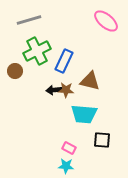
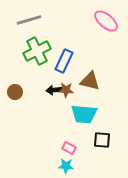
brown circle: moved 21 px down
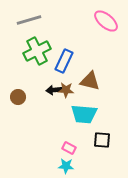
brown circle: moved 3 px right, 5 px down
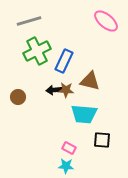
gray line: moved 1 px down
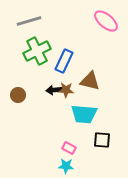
brown circle: moved 2 px up
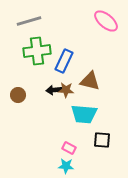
green cross: rotated 20 degrees clockwise
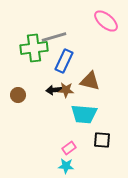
gray line: moved 25 px right, 16 px down
green cross: moved 3 px left, 3 px up
pink rectangle: rotated 64 degrees counterclockwise
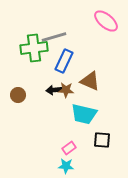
brown triangle: rotated 10 degrees clockwise
cyan trapezoid: rotated 8 degrees clockwise
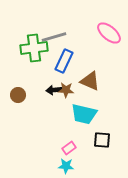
pink ellipse: moved 3 px right, 12 px down
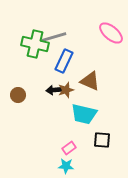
pink ellipse: moved 2 px right
green cross: moved 1 px right, 4 px up; rotated 20 degrees clockwise
brown star: rotated 21 degrees counterclockwise
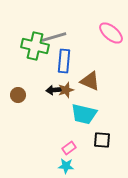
green cross: moved 2 px down
blue rectangle: rotated 20 degrees counterclockwise
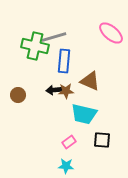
brown star: moved 1 px down; rotated 14 degrees clockwise
pink rectangle: moved 6 px up
